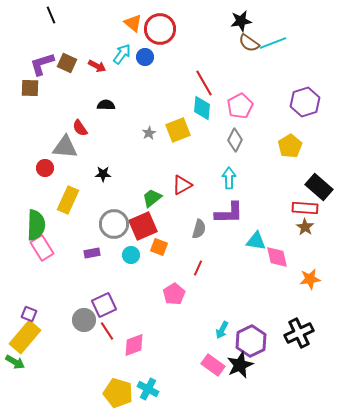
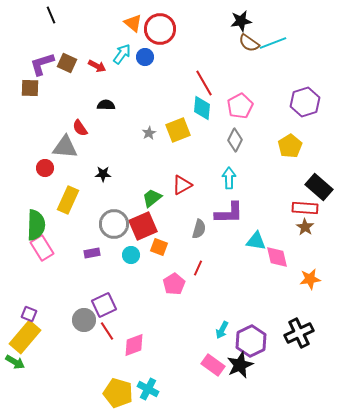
pink pentagon at (174, 294): moved 10 px up
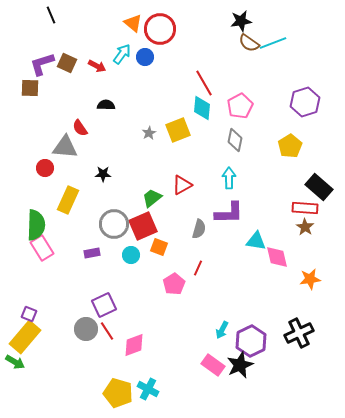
gray diamond at (235, 140): rotated 15 degrees counterclockwise
gray circle at (84, 320): moved 2 px right, 9 px down
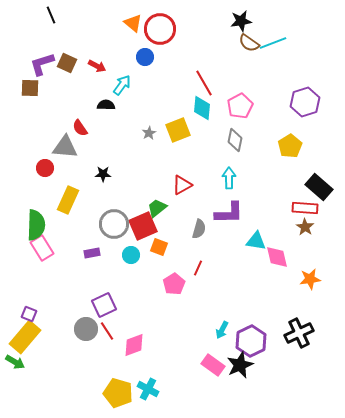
cyan arrow at (122, 54): moved 31 px down
green trapezoid at (152, 198): moved 5 px right, 10 px down
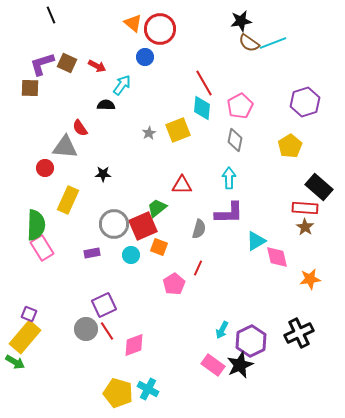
red triangle at (182, 185): rotated 30 degrees clockwise
cyan triangle at (256, 241): rotated 40 degrees counterclockwise
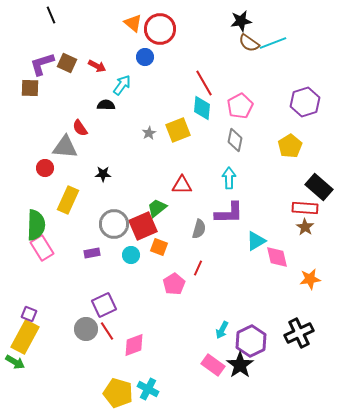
yellow rectangle at (25, 337): rotated 12 degrees counterclockwise
black star at (240, 365): rotated 12 degrees counterclockwise
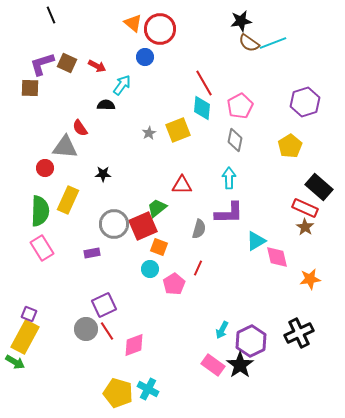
red rectangle at (305, 208): rotated 20 degrees clockwise
green semicircle at (36, 225): moved 4 px right, 14 px up
cyan circle at (131, 255): moved 19 px right, 14 px down
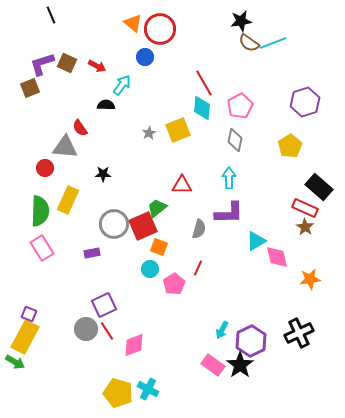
brown square at (30, 88): rotated 24 degrees counterclockwise
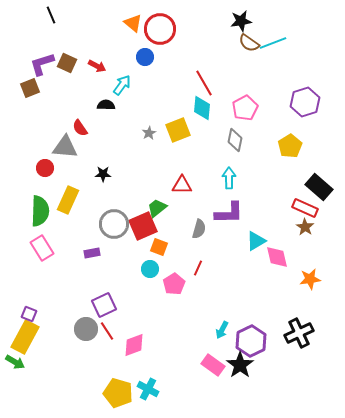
pink pentagon at (240, 106): moved 5 px right, 2 px down
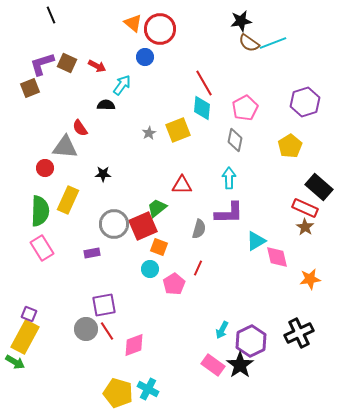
purple square at (104, 305): rotated 15 degrees clockwise
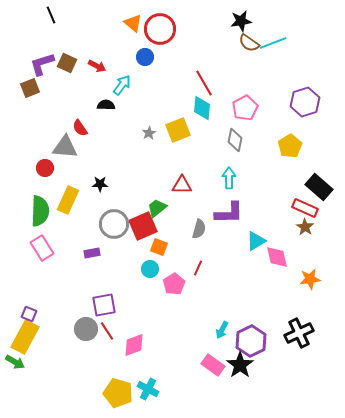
black star at (103, 174): moved 3 px left, 10 px down
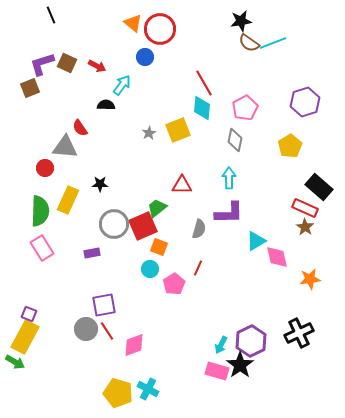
cyan arrow at (222, 330): moved 1 px left, 15 px down
pink rectangle at (213, 365): moved 4 px right, 6 px down; rotated 20 degrees counterclockwise
